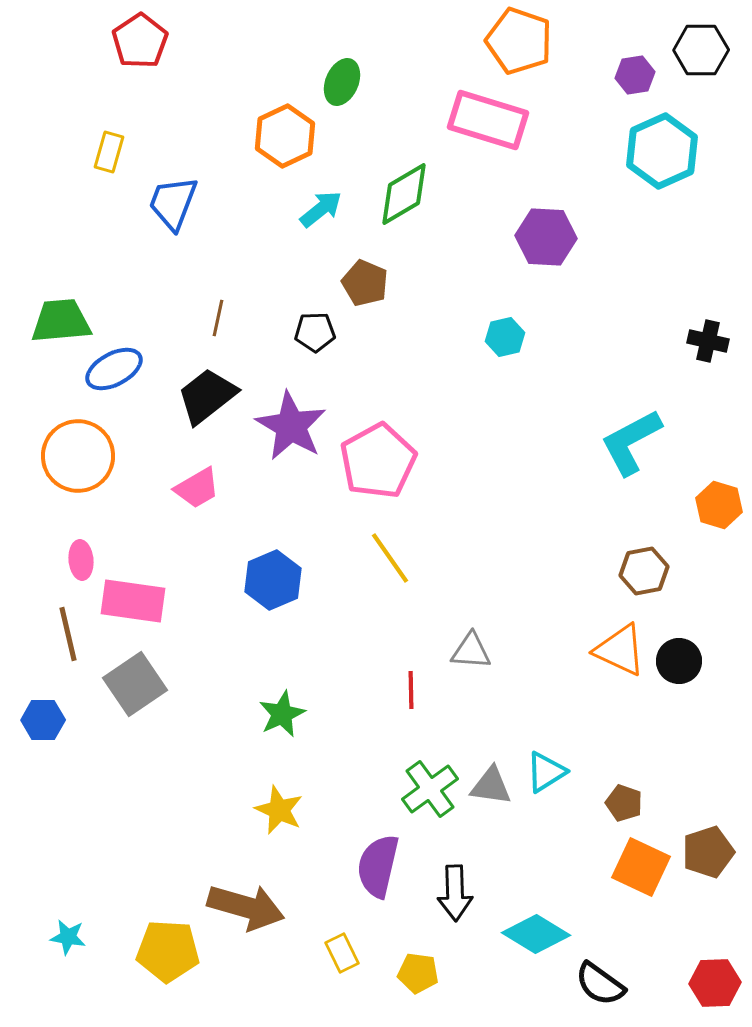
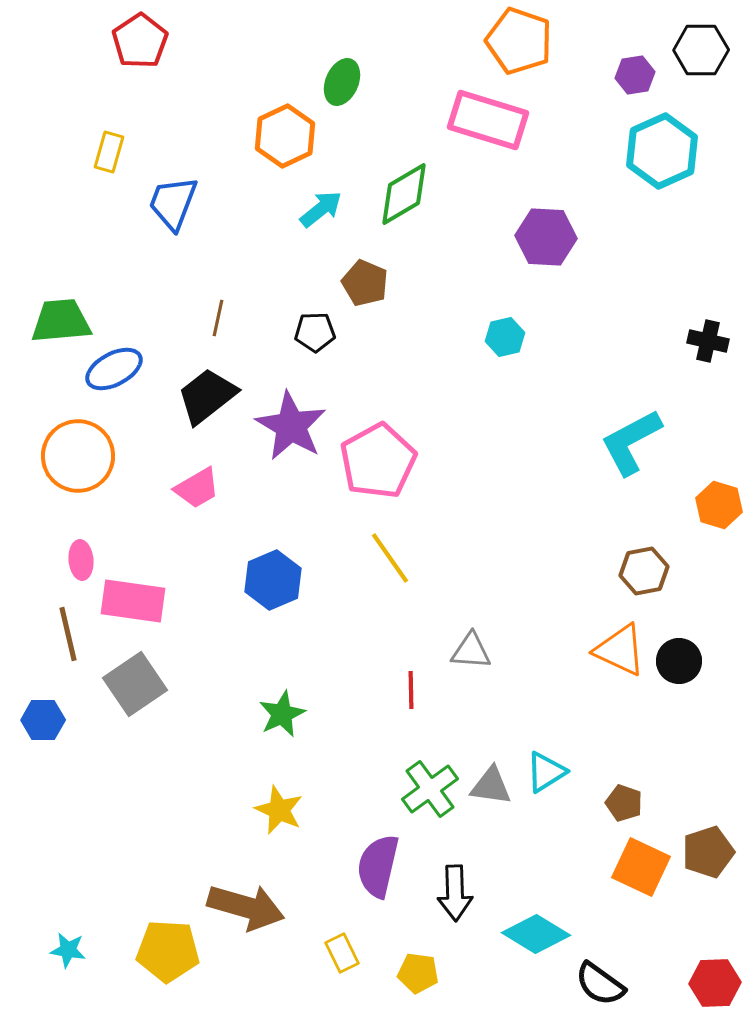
cyan star at (68, 937): moved 13 px down
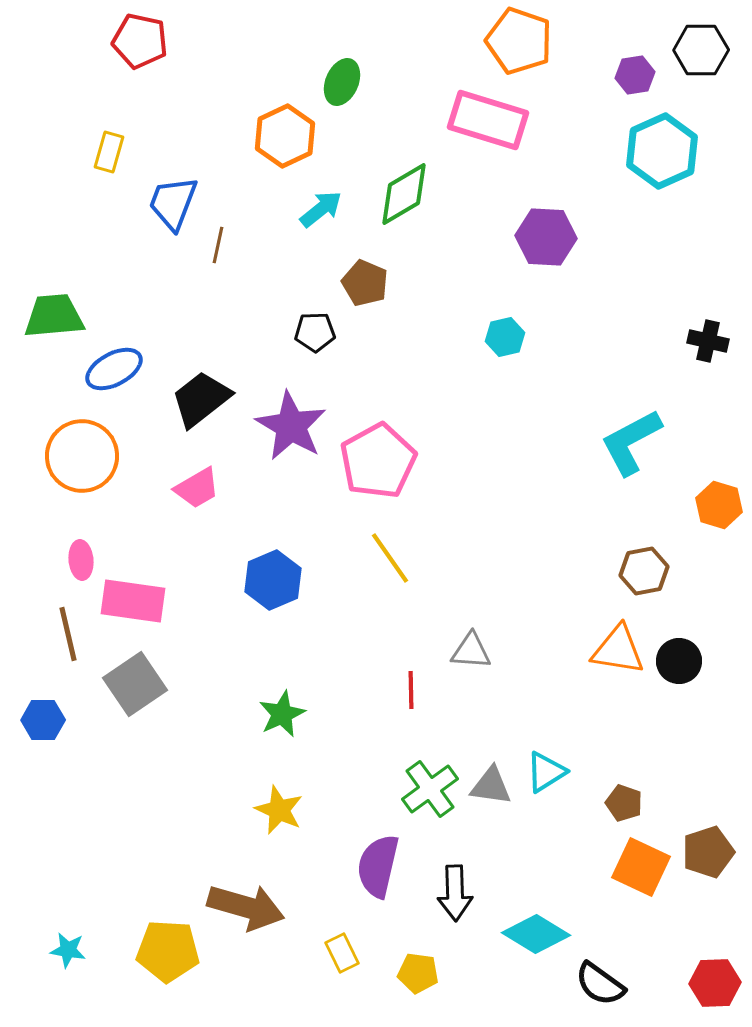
red pentagon at (140, 41): rotated 26 degrees counterclockwise
brown line at (218, 318): moved 73 px up
green trapezoid at (61, 321): moved 7 px left, 5 px up
black trapezoid at (207, 396): moved 6 px left, 3 px down
orange circle at (78, 456): moved 4 px right
orange triangle at (620, 650): moved 2 px left; rotated 16 degrees counterclockwise
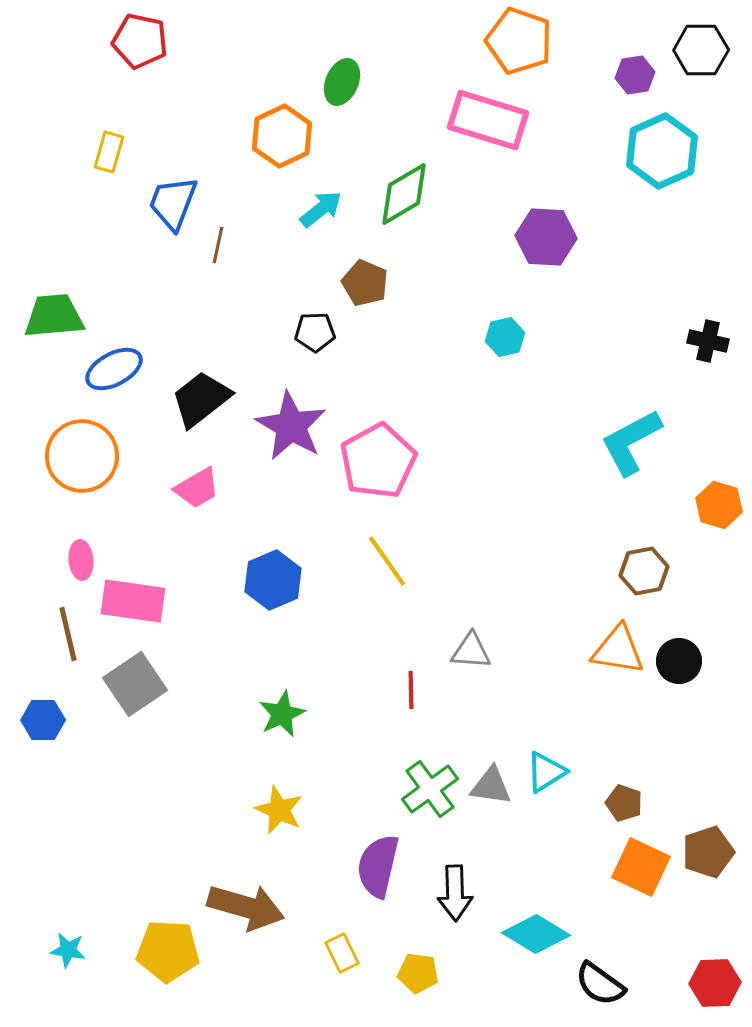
orange hexagon at (285, 136): moved 3 px left
yellow line at (390, 558): moved 3 px left, 3 px down
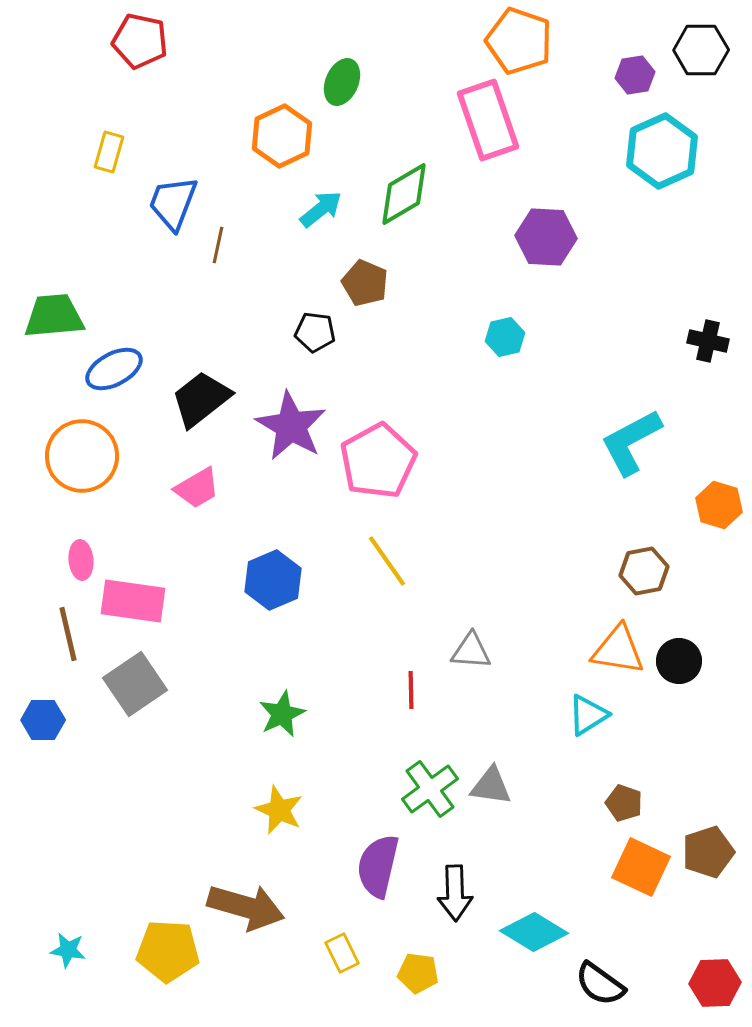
pink rectangle at (488, 120): rotated 54 degrees clockwise
black pentagon at (315, 332): rotated 9 degrees clockwise
cyan triangle at (546, 772): moved 42 px right, 57 px up
cyan diamond at (536, 934): moved 2 px left, 2 px up
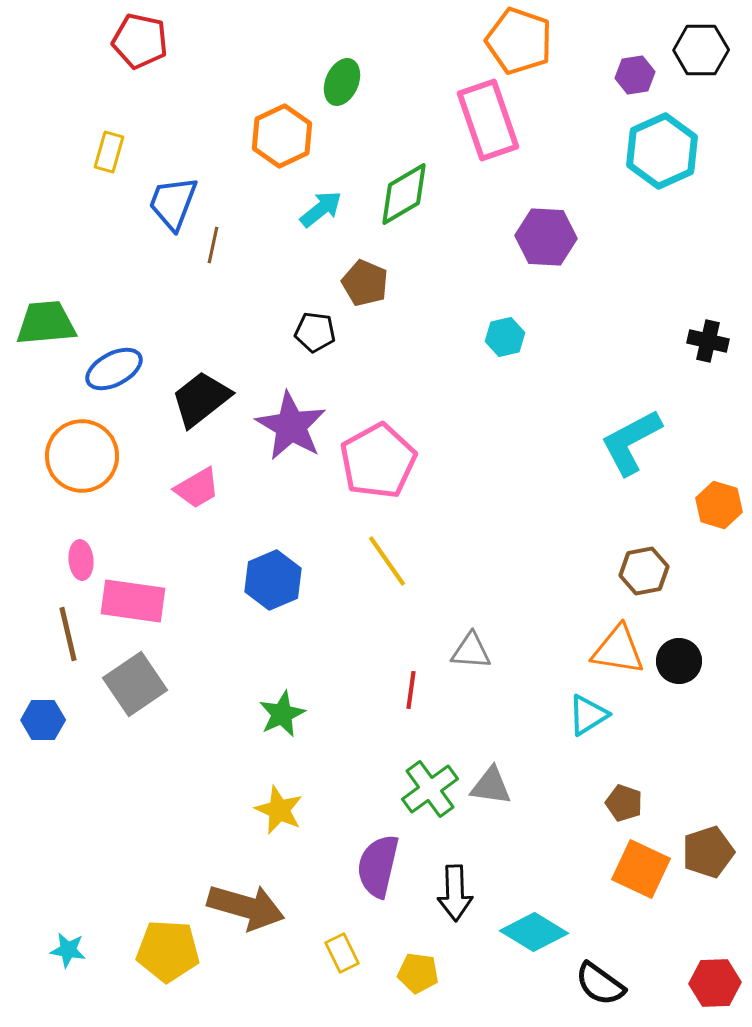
brown line at (218, 245): moved 5 px left
green trapezoid at (54, 316): moved 8 px left, 7 px down
red line at (411, 690): rotated 9 degrees clockwise
orange square at (641, 867): moved 2 px down
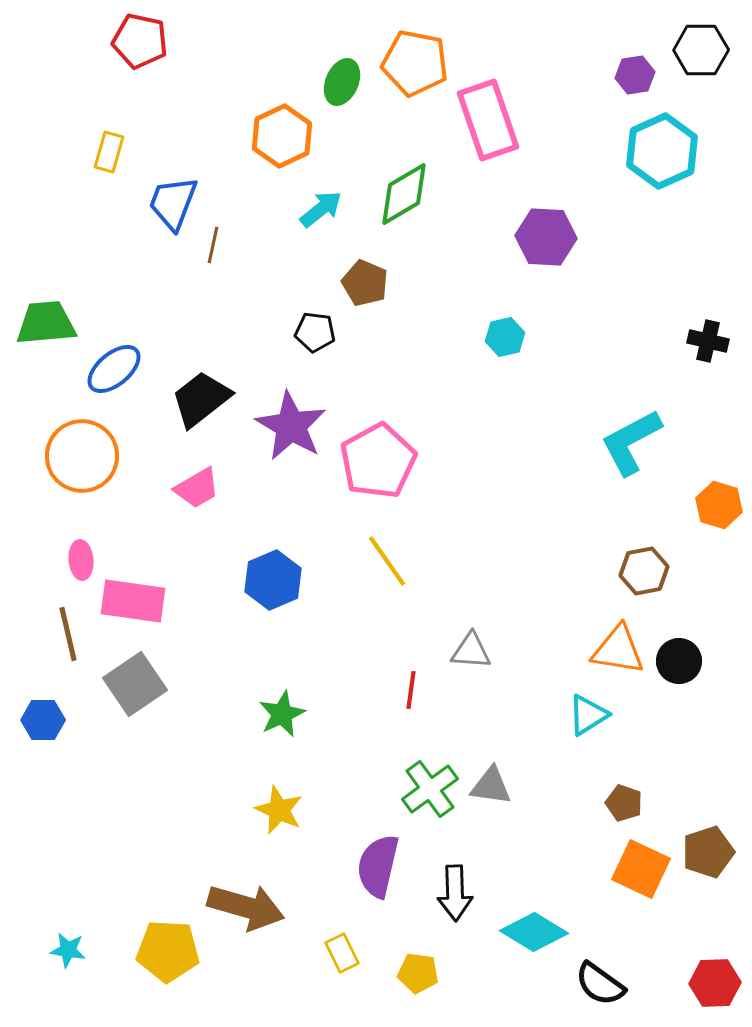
orange pentagon at (519, 41): moved 104 px left, 22 px down; rotated 8 degrees counterclockwise
blue ellipse at (114, 369): rotated 12 degrees counterclockwise
